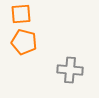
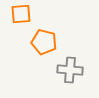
orange pentagon: moved 20 px right
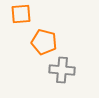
gray cross: moved 8 px left
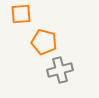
gray cross: moved 2 px left; rotated 20 degrees counterclockwise
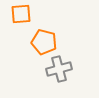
gray cross: moved 1 px left, 1 px up
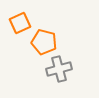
orange square: moved 1 px left, 9 px down; rotated 20 degrees counterclockwise
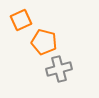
orange square: moved 1 px right, 3 px up
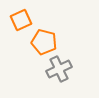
gray cross: rotated 10 degrees counterclockwise
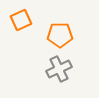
orange pentagon: moved 16 px right, 7 px up; rotated 15 degrees counterclockwise
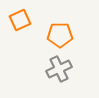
orange square: moved 1 px left
